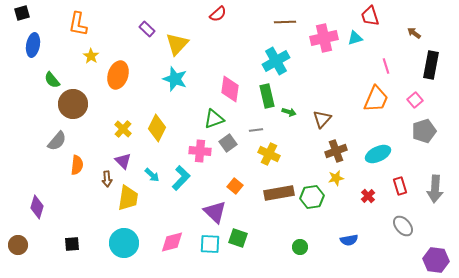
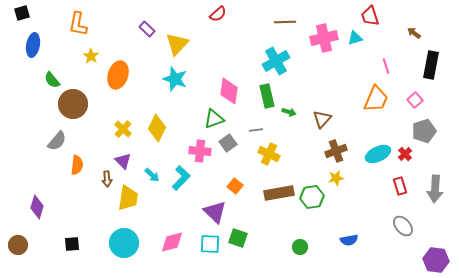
pink diamond at (230, 89): moved 1 px left, 2 px down
red cross at (368, 196): moved 37 px right, 42 px up
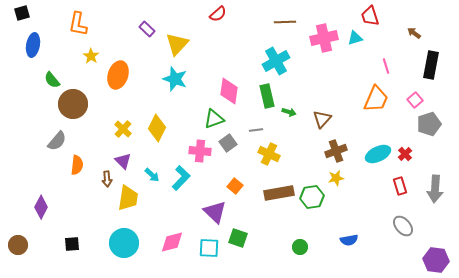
gray pentagon at (424, 131): moved 5 px right, 7 px up
purple diamond at (37, 207): moved 4 px right; rotated 10 degrees clockwise
cyan square at (210, 244): moved 1 px left, 4 px down
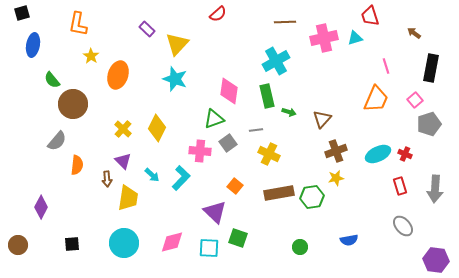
black rectangle at (431, 65): moved 3 px down
red cross at (405, 154): rotated 24 degrees counterclockwise
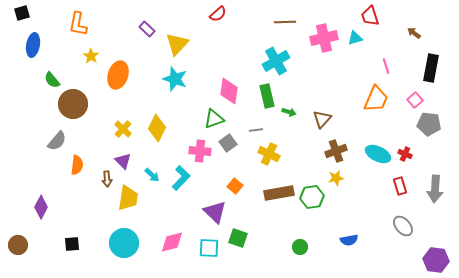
gray pentagon at (429, 124): rotated 25 degrees clockwise
cyan ellipse at (378, 154): rotated 50 degrees clockwise
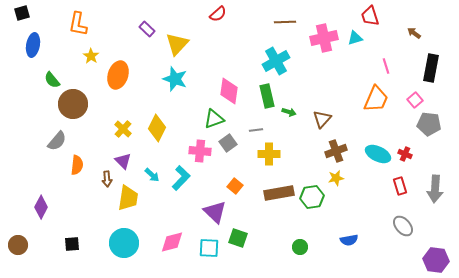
yellow cross at (269, 154): rotated 25 degrees counterclockwise
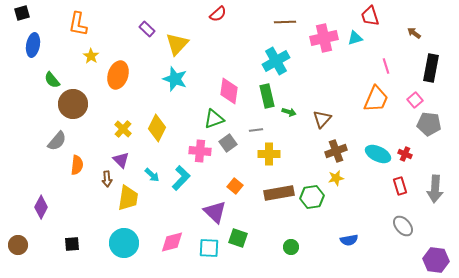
purple triangle at (123, 161): moved 2 px left, 1 px up
green circle at (300, 247): moved 9 px left
